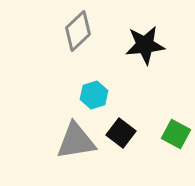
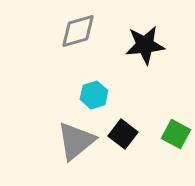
gray diamond: rotated 27 degrees clockwise
black square: moved 2 px right, 1 px down
gray triangle: rotated 30 degrees counterclockwise
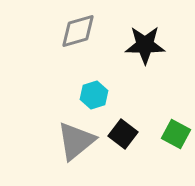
black star: rotated 6 degrees clockwise
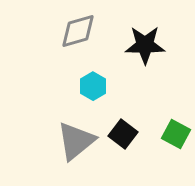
cyan hexagon: moved 1 px left, 9 px up; rotated 12 degrees counterclockwise
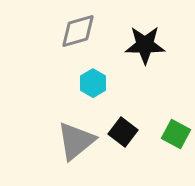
cyan hexagon: moved 3 px up
black square: moved 2 px up
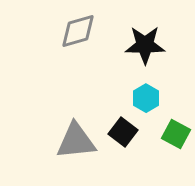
cyan hexagon: moved 53 px right, 15 px down
gray triangle: rotated 33 degrees clockwise
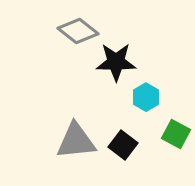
gray diamond: rotated 54 degrees clockwise
black star: moved 29 px left, 17 px down
cyan hexagon: moved 1 px up
black square: moved 13 px down
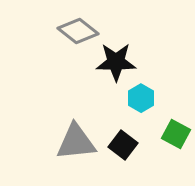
cyan hexagon: moved 5 px left, 1 px down
gray triangle: moved 1 px down
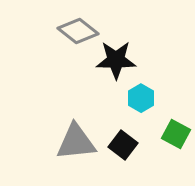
black star: moved 2 px up
